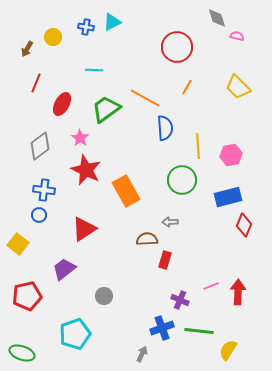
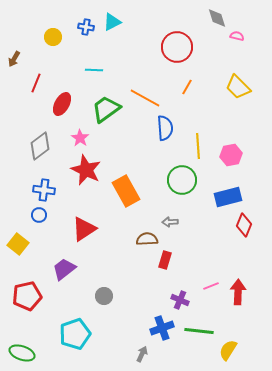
brown arrow at (27, 49): moved 13 px left, 10 px down
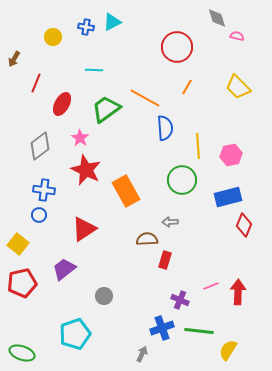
red pentagon at (27, 296): moved 5 px left, 13 px up
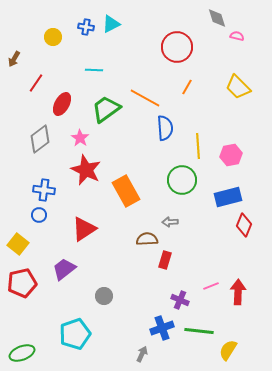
cyan triangle at (112, 22): moved 1 px left, 2 px down
red line at (36, 83): rotated 12 degrees clockwise
gray diamond at (40, 146): moved 7 px up
green ellipse at (22, 353): rotated 40 degrees counterclockwise
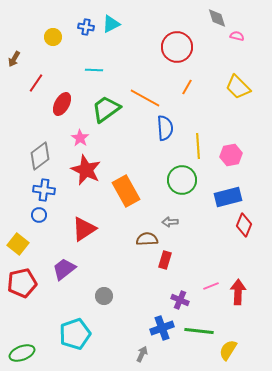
gray diamond at (40, 139): moved 17 px down
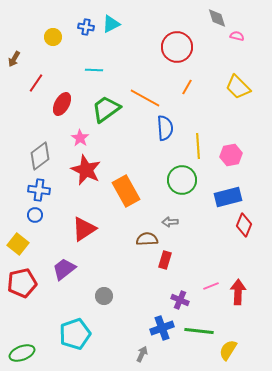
blue cross at (44, 190): moved 5 px left
blue circle at (39, 215): moved 4 px left
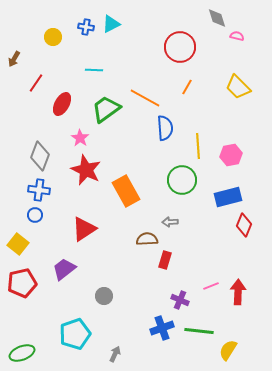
red circle at (177, 47): moved 3 px right
gray diamond at (40, 156): rotated 32 degrees counterclockwise
gray arrow at (142, 354): moved 27 px left
